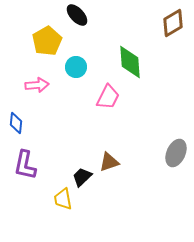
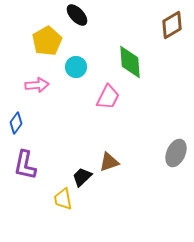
brown diamond: moved 1 px left, 2 px down
blue diamond: rotated 30 degrees clockwise
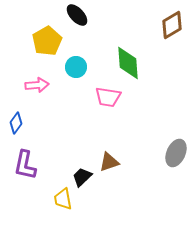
green diamond: moved 2 px left, 1 px down
pink trapezoid: rotated 72 degrees clockwise
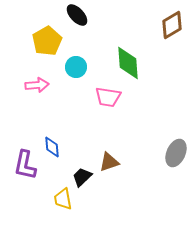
blue diamond: moved 36 px right, 24 px down; rotated 40 degrees counterclockwise
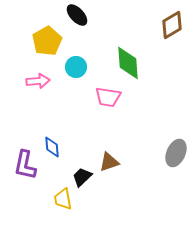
pink arrow: moved 1 px right, 4 px up
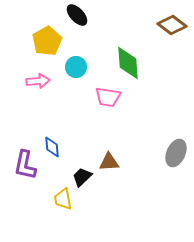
brown diamond: rotated 68 degrees clockwise
brown triangle: rotated 15 degrees clockwise
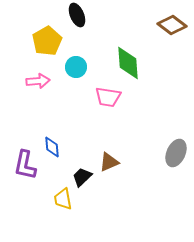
black ellipse: rotated 20 degrees clockwise
brown triangle: rotated 20 degrees counterclockwise
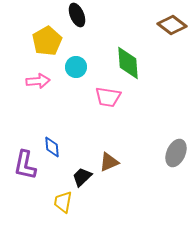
yellow trapezoid: moved 3 px down; rotated 20 degrees clockwise
